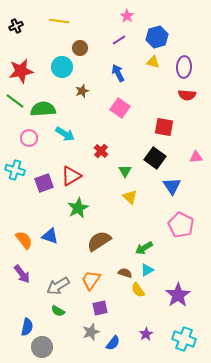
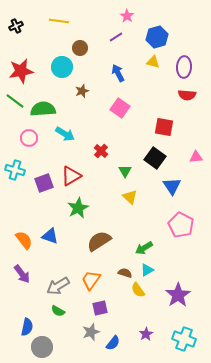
purple line at (119, 40): moved 3 px left, 3 px up
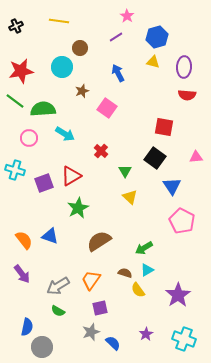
pink square at (120, 108): moved 13 px left
pink pentagon at (181, 225): moved 1 px right, 4 px up
blue semicircle at (113, 343): rotated 84 degrees counterclockwise
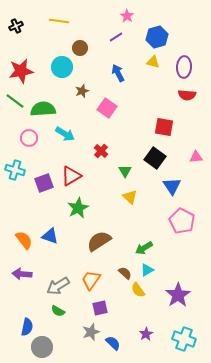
brown semicircle at (125, 273): rotated 24 degrees clockwise
purple arrow at (22, 274): rotated 132 degrees clockwise
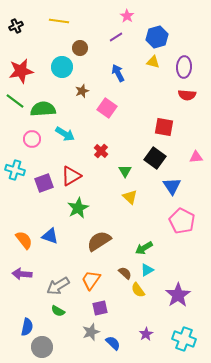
pink circle at (29, 138): moved 3 px right, 1 px down
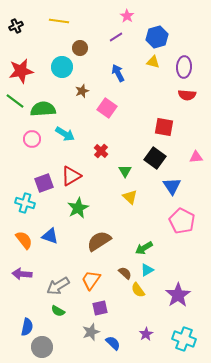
cyan cross at (15, 170): moved 10 px right, 33 px down
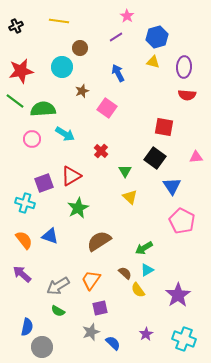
purple arrow at (22, 274): rotated 36 degrees clockwise
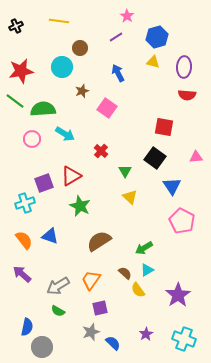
cyan cross at (25, 203): rotated 36 degrees counterclockwise
green star at (78, 208): moved 2 px right, 2 px up; rotated 20 degrees counterclockwise
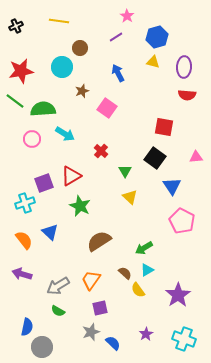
blue triangle at (50, 236): moved 4 px up; rotated 24 degrees clockwise
purple arrow at (22, 274): rotated 24 degrees counterclockwise
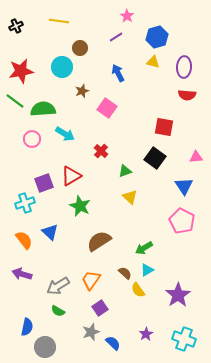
green triangle at (125, 171): rotated 40 degrees clockwise
blue triangle at (172, 186): moved 12 px right
purple square at (100, 308): rotated 21 degrees counterclockwise
gray circle at (42, 347): moved 3 px right
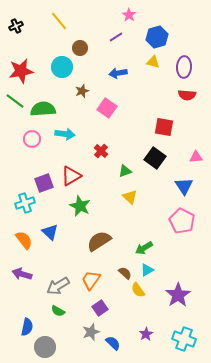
pink star at (127, 16): moved 2 px right, 1 px up
yellow line at (59, 21): rotated 42 degrees clockwise
blue arrow at (118, 73): rotated 72 degrees counterclockwise
cyan arrow at (65, 134): rotated 24 degrees counterclockwise
